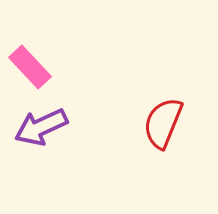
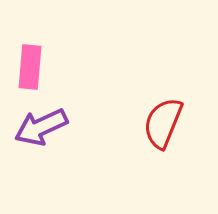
pink rectangle: rotated 48 degrees clockwise
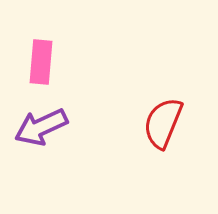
pink rectangle: moved 11 px right, 5 px up
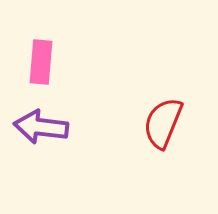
purple arrow: rotated 32 degrees clockwise
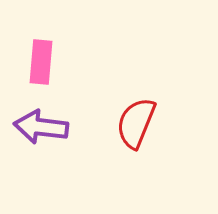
red semicircle: moved 27 px left
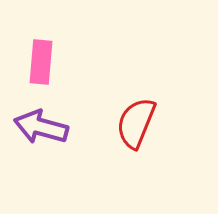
purple arrow: rotated 8 degrees clockwise
